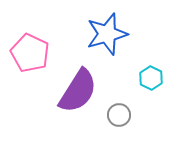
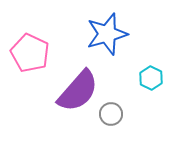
purple semicircle: rotated 9 degrees clockwise
gray circle: moved 8 px left, 1 px up
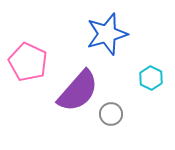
pink pentagon: moved 2 px left, 9 px down
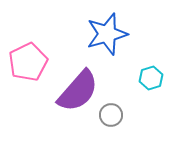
pink pentagon: rotated 21 degrees clockwise
cyan hexagon: rotated 15 degrees clockwise
gray circle: moved 1 px down
